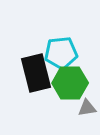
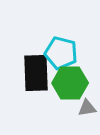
cyan pentagon: rotated 20 degrees clockwise
black rectangle: rotated 12 degrees clockwise
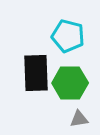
cyan pentagon: moved 7 px right, 17 px up
gray triangle: moved 8 px left, 11 px down
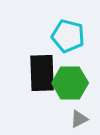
black rectangle: moved 6 px right
gray triangle: rotated 18 degrees counterclockwise
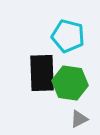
green hexagon: rotated 8 degrees clockwise
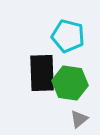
gray triangle: rotated 12 degrees counterclockwise
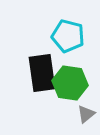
black rectangle: rotated 6 degrees counterclockwise
gray triangle: moved 7 px right, 5 px up
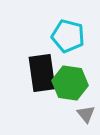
gray triangle: rotated 30 degrees counterclockwise
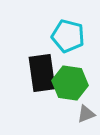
gray triangle: rotated 48 degrees clockwise
